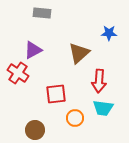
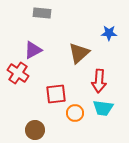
orange circle: moved 5 px up
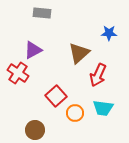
red arrow: moved 1 px left, 6 px up; rotated 20 degrees clockwise
red square: moved 2 px down; rotated 35 degrees counterclockwise
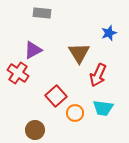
blue star: rotated 21 degrees counterclockwise
brown triangle: rotated 20 degrees counterclockwise
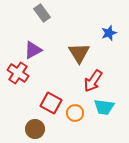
gray rectangle: rotated 48 degrees clockwise
red arrow: moved 5 px left, 6 px down; rotated 10 degrees clockwise
red square: moved 5 px left, 7 px down; rotated 20 degrees counterclockwise
cyan trapezoid: moved 1 px right, 1 px up
brown circle: moved 1 px up
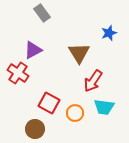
red square: moved 2 px left
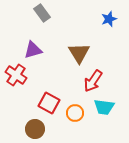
blue star: moved 14 px up
purple triangle: rotated 12 degrees clockwise
red cross: moved 2 px left, 2 px down
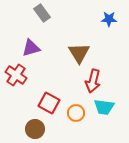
blue star: rotated 21 degrees clockwise
purple triangle: moved 2 px left, 2 px up
red arrow: rotated 20 degrees counterclockwise
orange circle: moved 1 px right
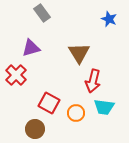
blue star: rotated 21 degrees clockwise
red cross: rotated 10 degrees clockwise
